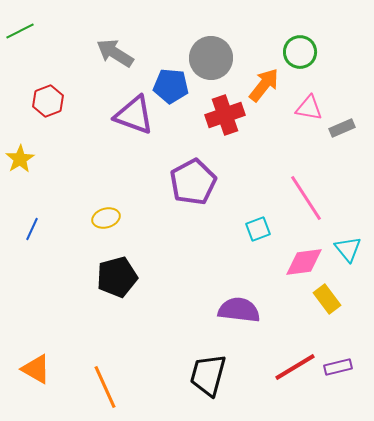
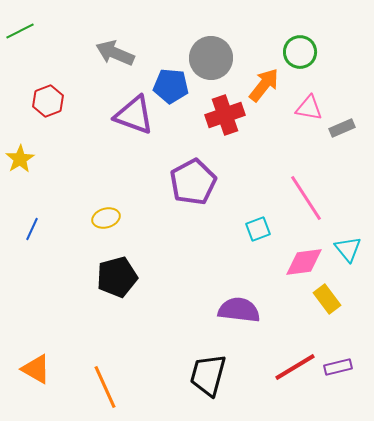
gray arrow: rotated 9 degrees counterclockwise
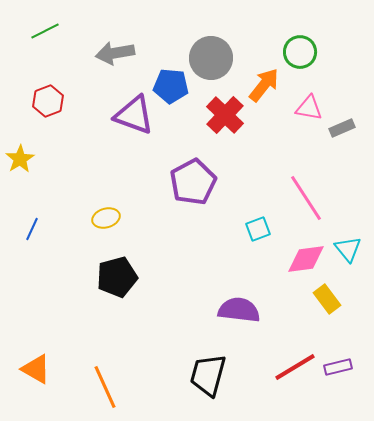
green line: moved 25 px right
gray arrow: rotated 33 degrees counterclockwise
red cross: rotated 27 degrees counterclockwise
pink diamond: moved 2 px right, 3 px up
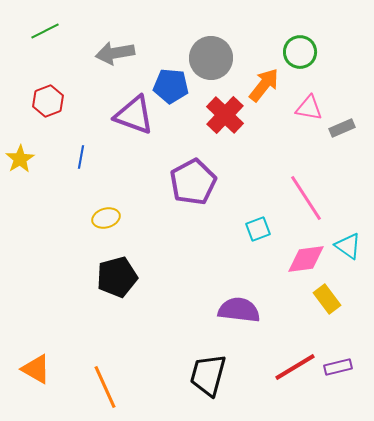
blue line: moved 49 px right, 72 px up; rotated 15 degrees counterclockwise
cyan triangle: moved 3 px up; rotated 16 degrees counterclockwise
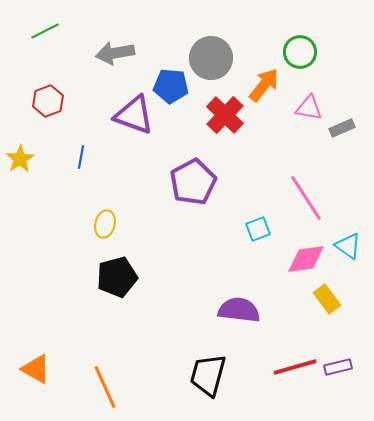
yellow ellipse: moved 1 px left, 6 px down; rotated 60 degrees counterclockwise
red line: rotated 15 degrees clockwise
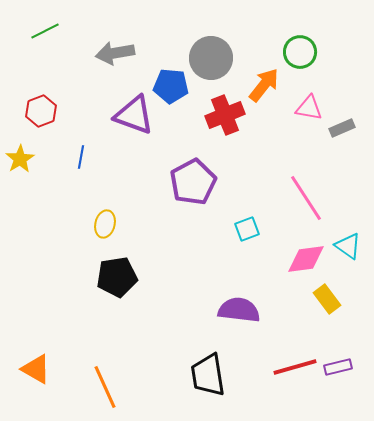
red hexagon: moved 7 px left, 10 px down
red cross: rotated 24 degrees clockwise
cyan square: moved 11 px left
black pentagon: rotated 6 degrees clockwise
black trapezoid: rotated 24 degrees counterclockwise
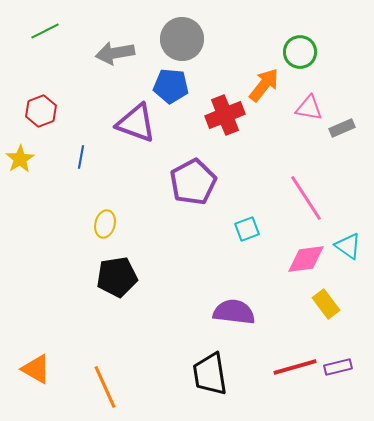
gray circle: moved 29 px left, 19 px up
purple triangle: moved 2 px right, 8 px down
yellow rectangle: moved 1 px left, 5 px down
purple semicircle: moved 5 px left, 2 px down
black trapezoid: moved 2 px right, 1 px up
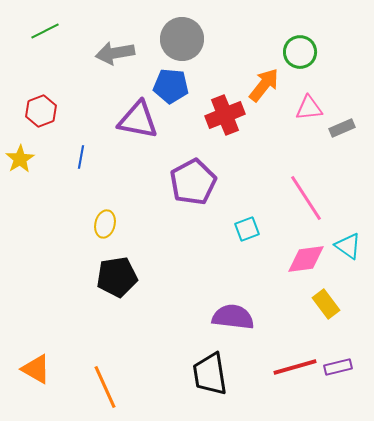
pink triangle: rotated 16 degrees counterclockwise
purple triangle: moved 2 px right, 3 px up; rotated 9 degrees counterclockwise
purple semicircle: moved 1 px left, 5 px down
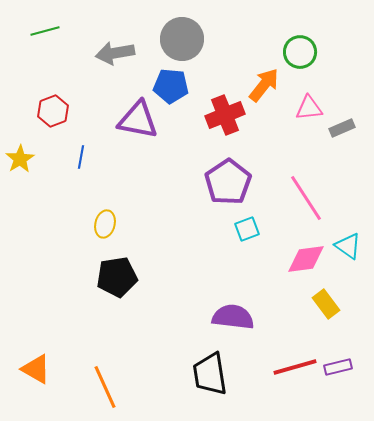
green line: rotated 12 degrees clockwise
red hexagon: moved 12 px right
purple pentagon: moved 35 px right; rotated 6 degrees counterclockwise
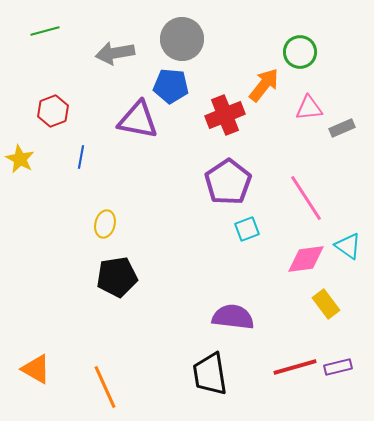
yellow star: rotated 12 degrees counterclockwise
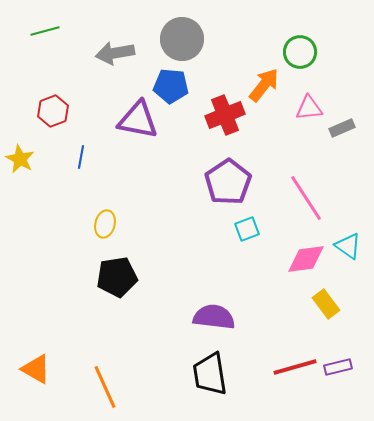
purple semicircle: moved 19 px left
